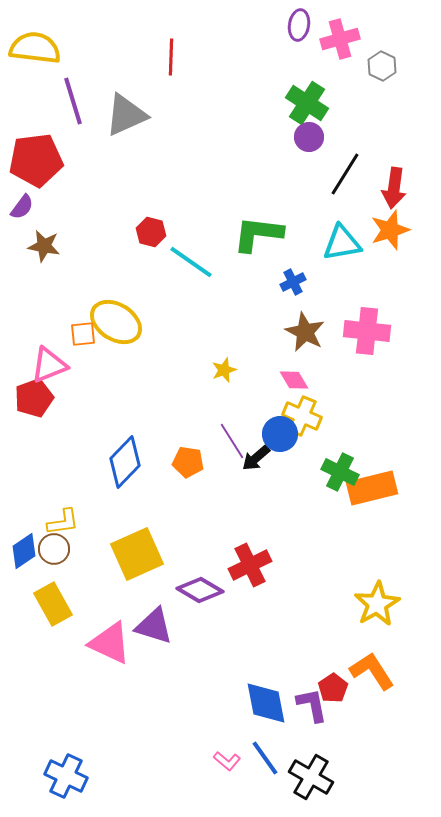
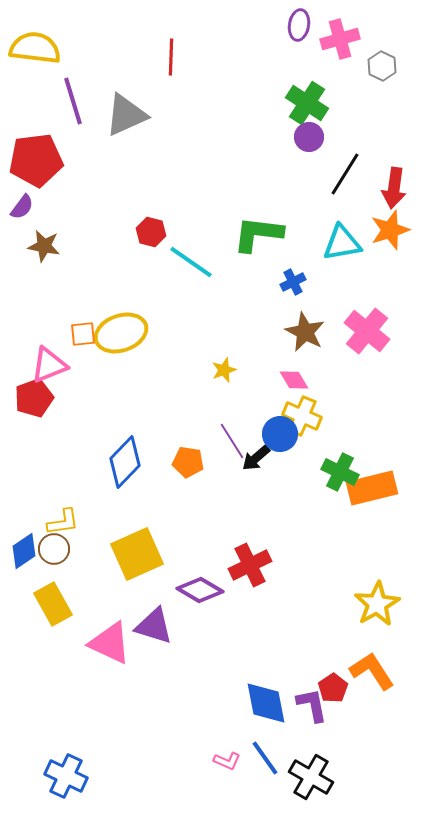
yellow ellipse at (116, 322): moved 5 px right, 11 px down; rotated 51 degrees counterclockwise
pink cross at (367, 331): rotated 33 degrees clockwise
pink L-shape at (227, 761): rotated 16 degrees counterclockwise
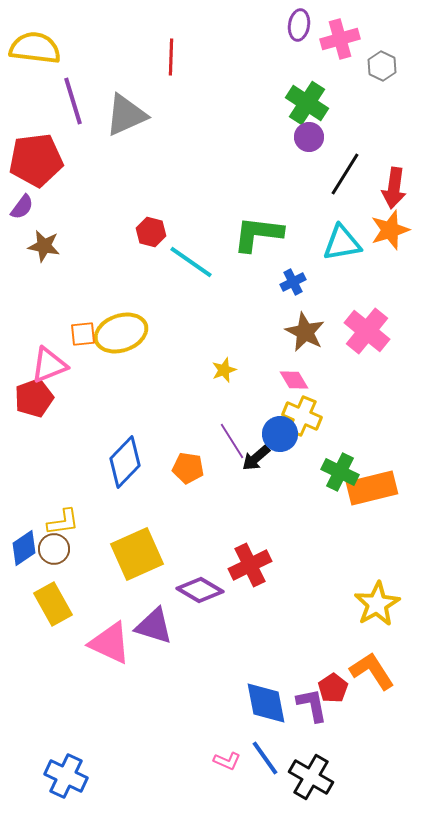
orange pentagon at (188, 462): moved 6 px down
blue diamond at (24, 551): moved 3 px up
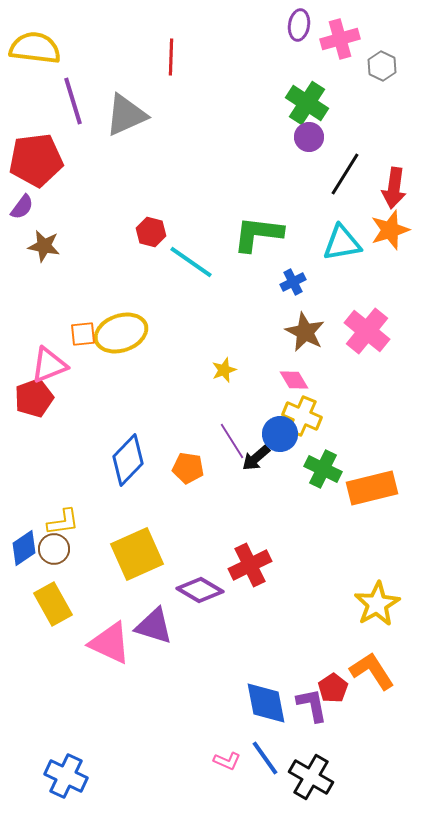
blue diamond at (125, 462): moved 3 px right, 2 px up
green cross at (340, 472): moved 17 px left, 3 px up
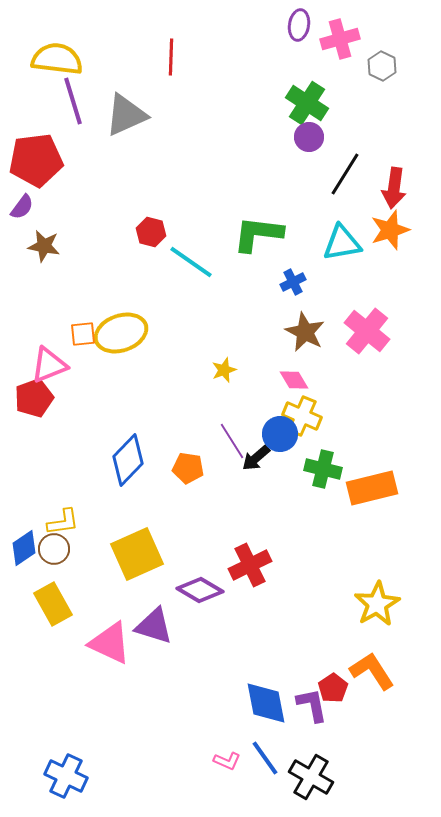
yellow semicircle at (35, 48): moved 22 px right, 11 px down
green cross at (323, 469): rotated 12 degrees counterclockwise
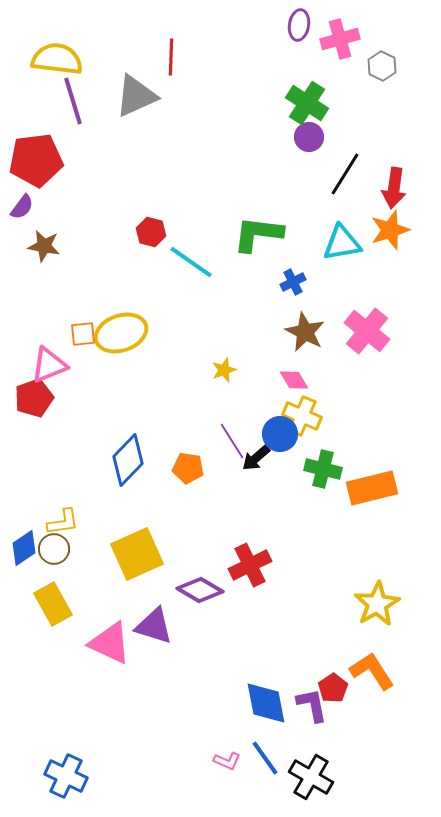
gray triangle at (126, 115): moved 10 px right, 19 px up
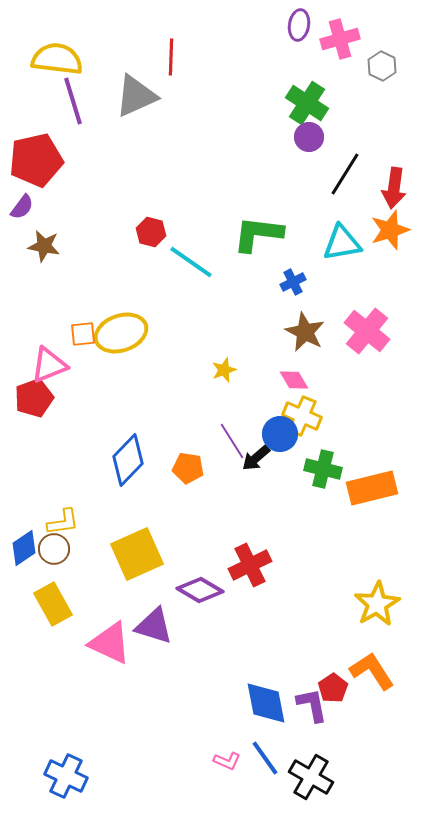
red pentagon at (36, 160): rotated 6 degrees counterclockwise
